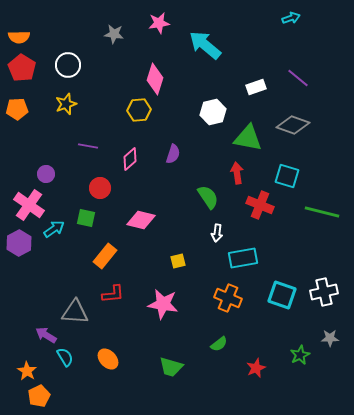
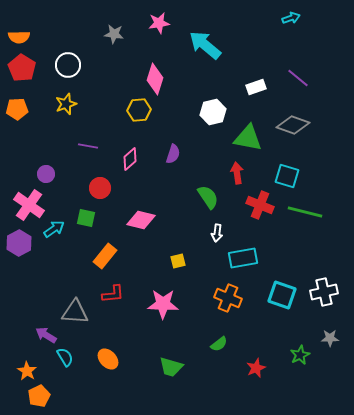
green line at (322, 212): moved 17 px left
pink star at (163, 304): rotated 8 degrees counterclockwise
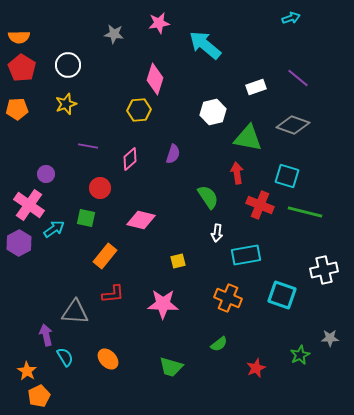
cyan rectangle at (243, 258): moved 3 px right, 3 px up
white cross at (324, 292): moved 22 px up
purple arrow at (46, 335): rotated 45 degrees clockwise
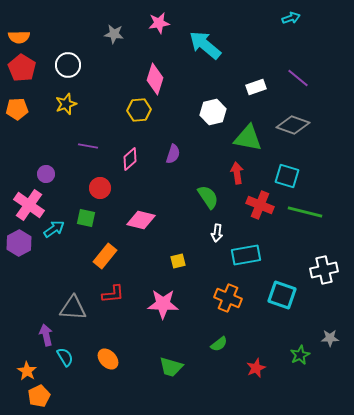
gray triangle at (75, 312): moved 2 px left, 4 px up
